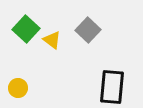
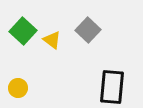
green square: moved 3 px left, 2 px down
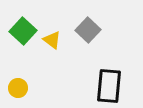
black rectangle: moved 3 px left, 1 px up
